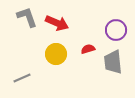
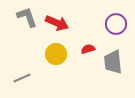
purple circle: moved 6 px up
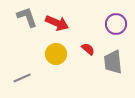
red semicircle: rotated 56 degrees clockwise
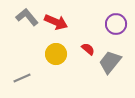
gray L-shape: rotated 20 degrees counterclockwise
red arrow: moved 1 px left, 1 px up
gray trapezoid: moved 3 px left; rotated 45 degrees clockwise
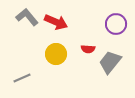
red semicircle: rotated 144 degrees clockwise
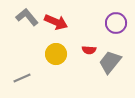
purple circle: moved 1 px up
red semicircle: moved 1 px right, 1 px down
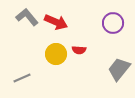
purple circle: moved 3 px left
red semicircle: moved 10 px left
gray trapezoid: moved 9 px right, 7 px down
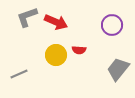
gray L-shape: rotated 70 degrees counterclockwise
purple circle: moved 1 px left, 2 px down
yellow circle: moved 1 px down
gray trapezoid: moved 1 px left
gray line: moved 3 px left, 4 px up
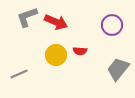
red semicircle: moved 1 px right, 1 px down
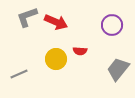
yellow circle: moved 4 px down
